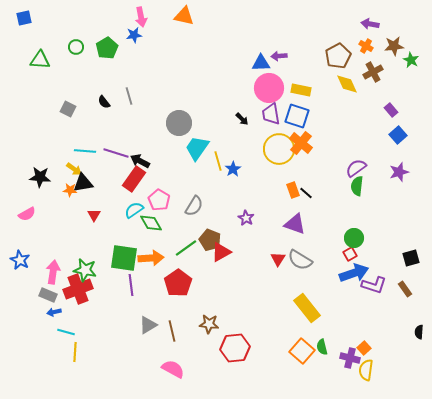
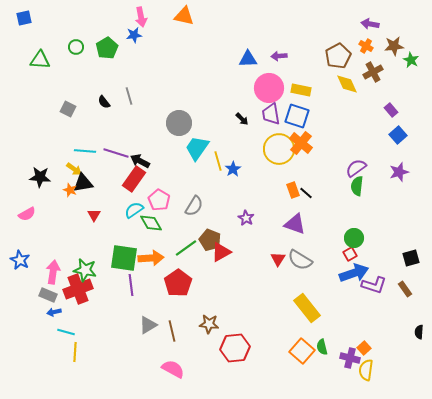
blue triangle at (261, 63): moved 13 px left, 4 px up
orange star at (70, 190): rotated 16 degrees clockwise
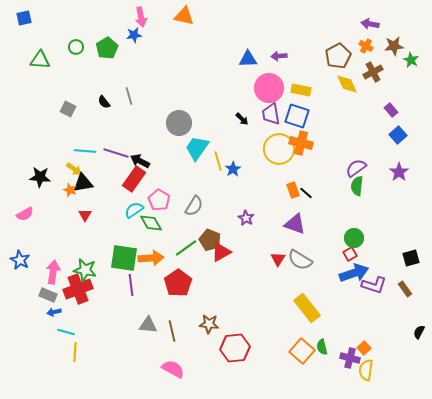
orange cross at (301, 143): rotated 25 degrees counterclockwise
purple star at (399, 172): rotated 18 degrees counterclockwise
pink semicircle at (27, 214): moved 2 px left
red triangle at (94, 215): moved 9 px left
gray triangle at (148, 325): rotated 36 degrees clockwise
black semicircle at (419, 332): rotated 24 degrees clockwise
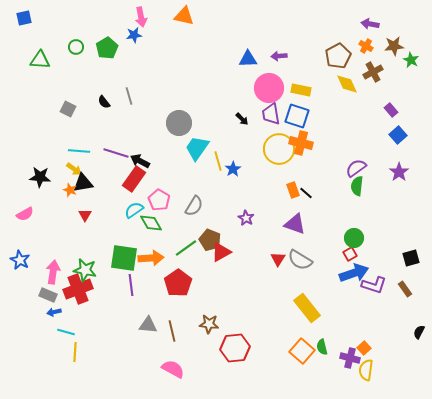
cyan line at (85, 151): moved 6 px left
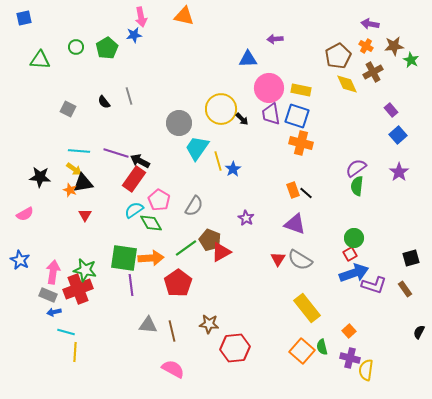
purple arrow at (279, 56): moved 4 px left, 17 px up
yellow circle at (279, 149): moved 58 px left, 40 px up
orange square at (364, 348): moved 15 px left, 17 px up
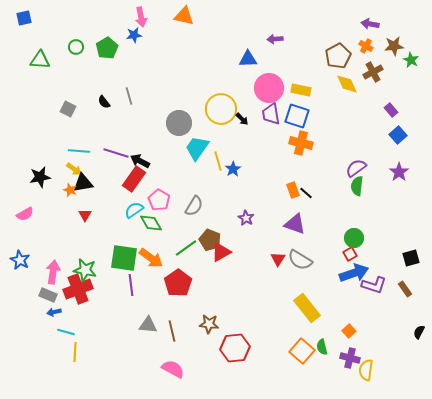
black star at (40, 177): rotated 15 degrees counterclockwise
orange arrow at (151, 258): rotated 40 degrees clockwise
